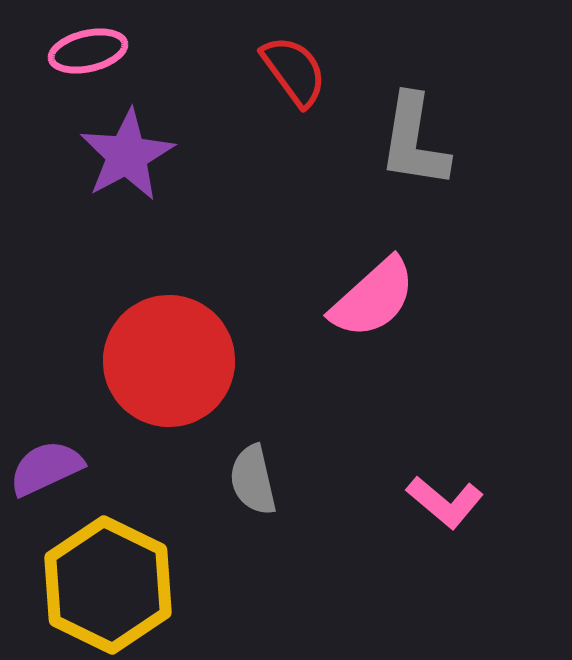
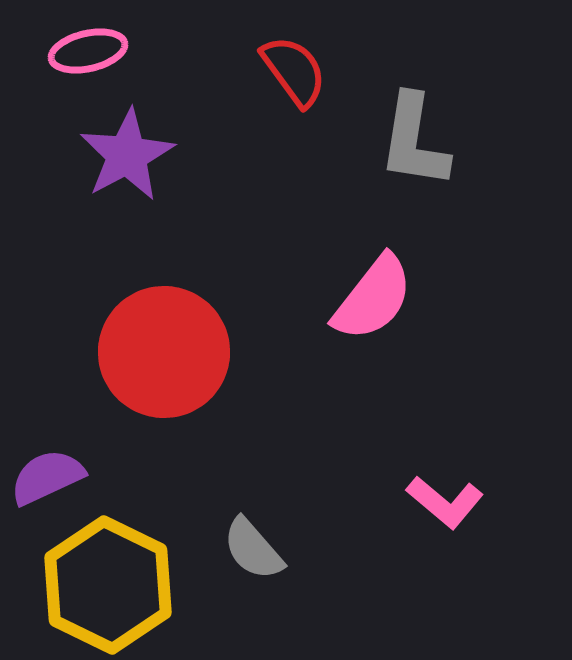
pink semicircle: rotated 10 degrees counterclockwise
red circle: moved 5 px left, 9 px up
purple semicircle: moved 1 px right, 9 px down
gray semicircle: moved 69 px down; rotated 28 degrees counterclockwise
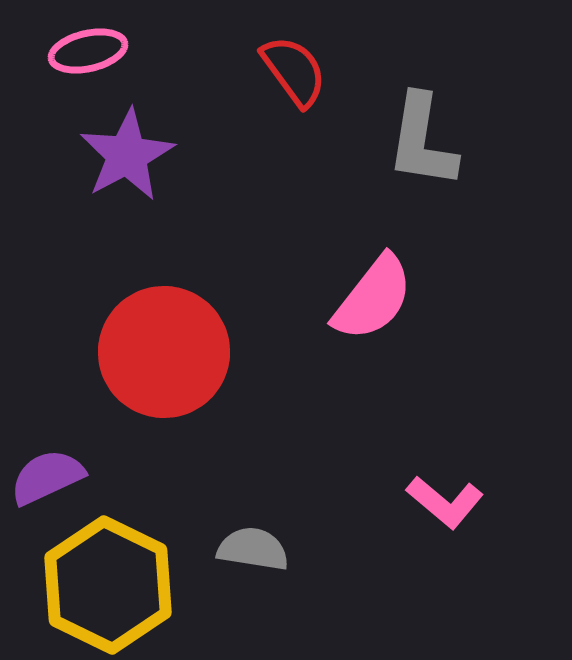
gray L-shape: moved 8 px right
gray semicircle: rotated 140 degrees clockwise
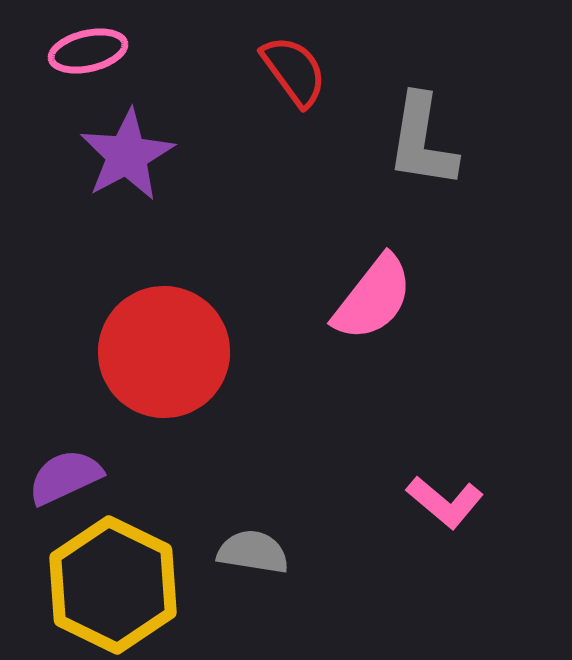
purple semicircle: moved 18 px right
gray semicircle: moved 3 px down
yellow hexagon: moved 5 px right
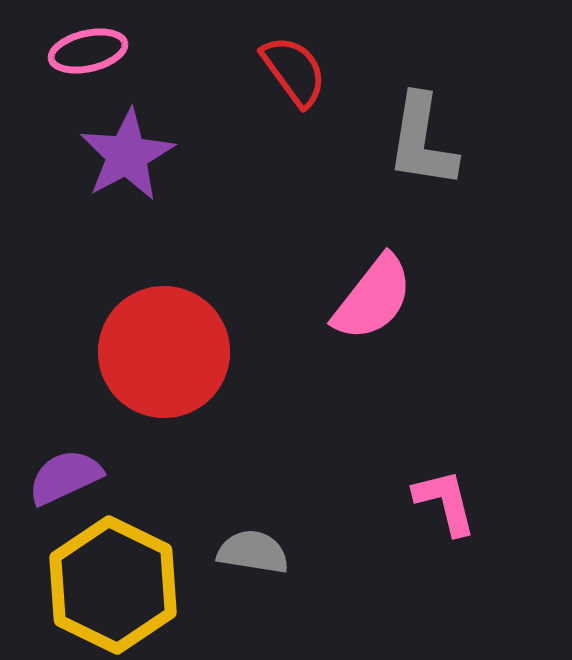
pink L-shape: rotated 144 degrees counterclockwise
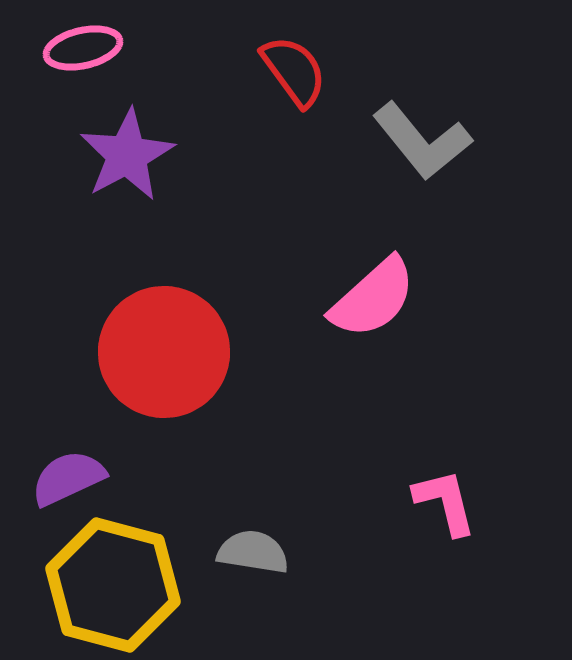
pink ellipse: moved 5 px left, 3 px up
gray L-shape: rotated 48 degrees counterclockwise
pink semicircle: rotated 10 degrees clockwise
purple semicircle: moved 3 px right, 1 px down
yellow hexagon: rotated 11 degrees counterclockwise
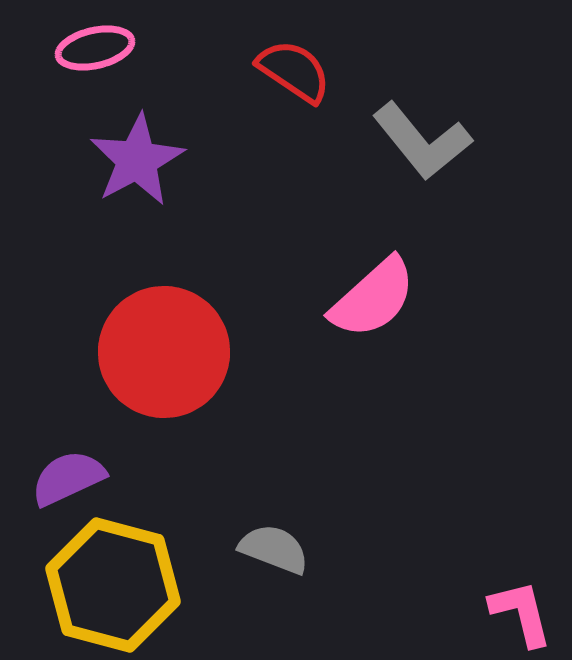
pink ellipse: moved 12 px right
red semicircle: rotated 20 degrees counterclockwise
purple star: moved 10 px right, 5 px down
pink L-shape: moved 76 px right, 111 px down
gray semicircle: moved 21 px right, 3 px up; rotated 12 degrees clockwise
